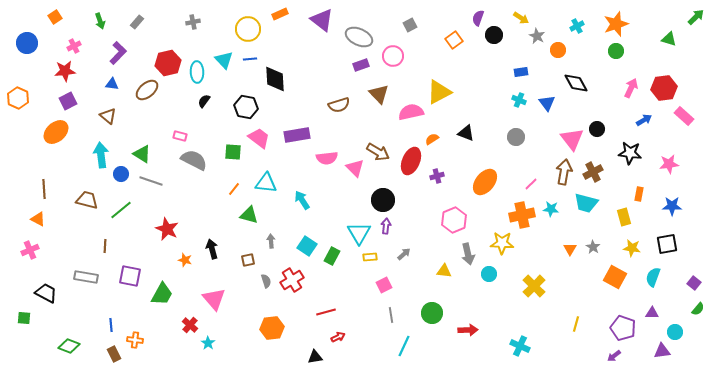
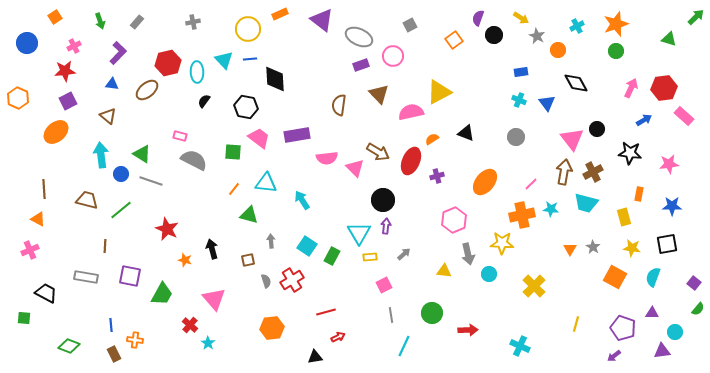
brown semicircle at (339, 105): rotated 115 degrees clockwise
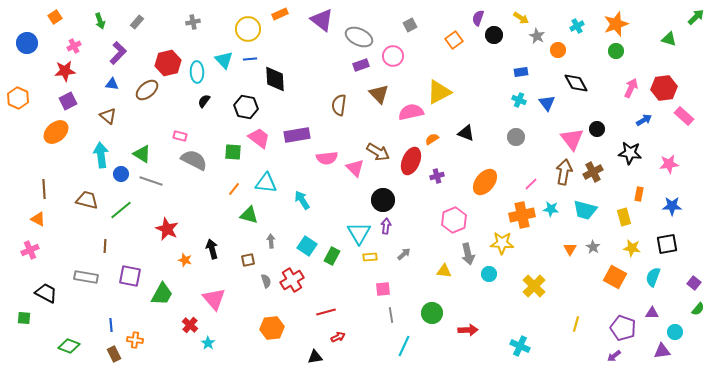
cyan trapezoid at (586, 203): moved 1 px left, 7 px down
pink square at (384, 285): moved 1 px left, 4 px down; rotated 21 degrees clockwise
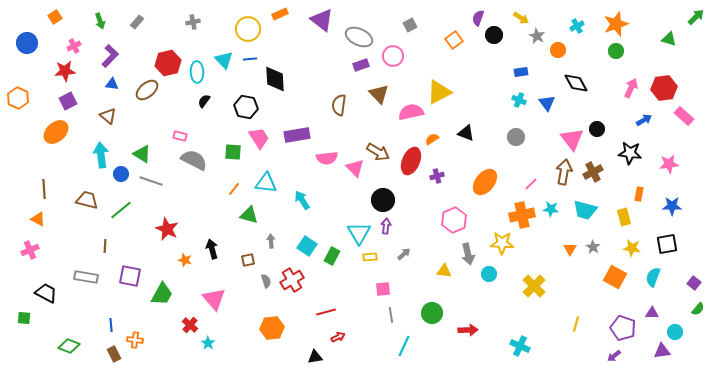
purple L-shape at (118, 53): moved 8 px left, 3 px down
pink trapezoid at (259, 138): rotated 20 degrees clockwise
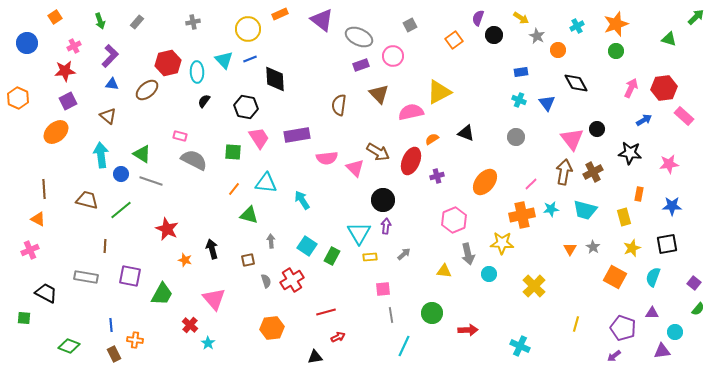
blue line at (250, 59): rotated 16 degrees counterclockwise
cyan star at (551, 209): rotated 14 degrees counterclockwise
yellow star at (632, 248): rotated 30 degrees counterclockwise
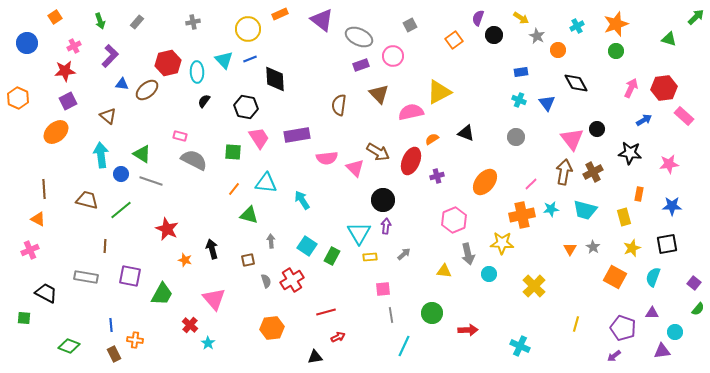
blue triangle at (112, 84): moved 10 px right
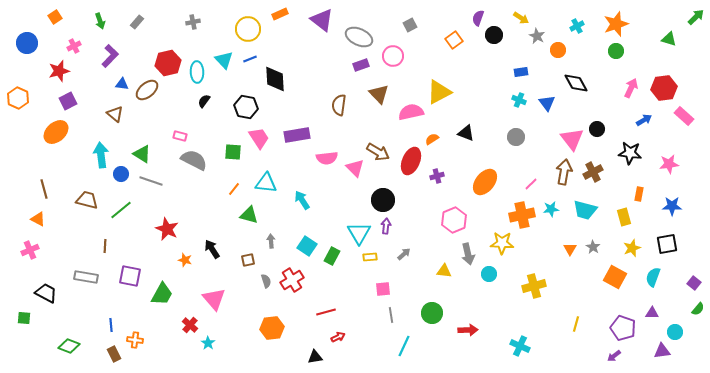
red star at (65, 71): moved 6 px left; rotated 10 degrees counterclockwise
brown triangle at (108, 116): moved 7 px right, 2 px up
brown line at (44, 189): rotated 12 degrees counterclockwise
black arrow at (212, 249): rotated 18 degrees counterclockwise
yellow cross at (534, 286): rotated 30 degrees clockwise
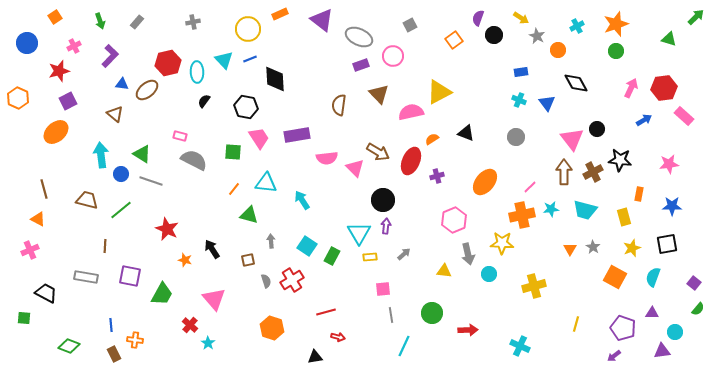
black star at (630, 153): moved 10 px left, 7 px down
brown arrow at (564, 172): rotated 10 degrees counterclockwise
pink line at (531, 184): moved 1 px left, 3 px down
orange hexagon at (272, 328): rotated 25 degrees clockwise
red arrow at (338, 337): rotated 40 degrees clockwise
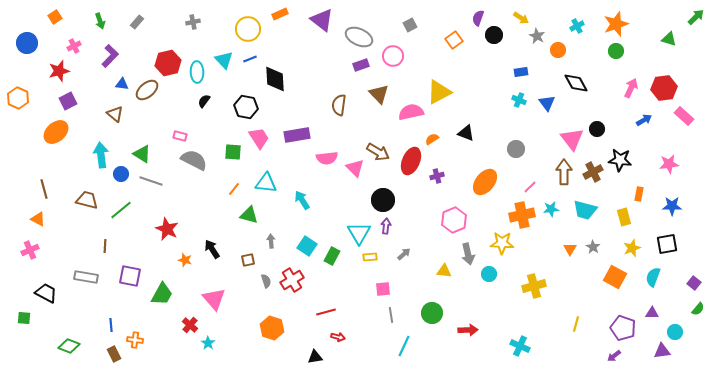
gray circle at (516, 137): moved 12 px down
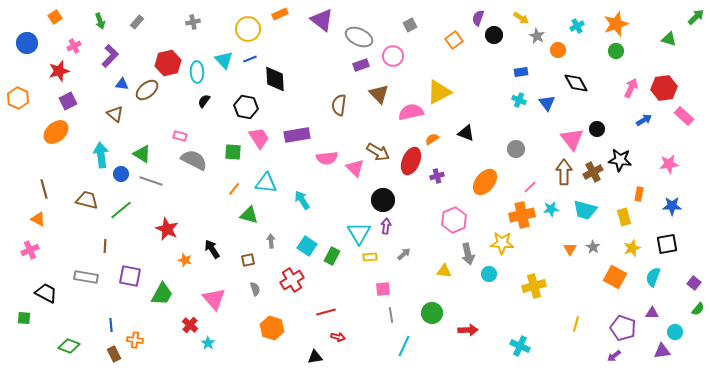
gray semicircle at (266, 281): moved 11 px left, 8 px down
